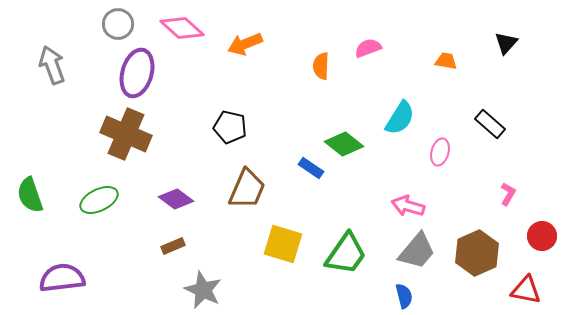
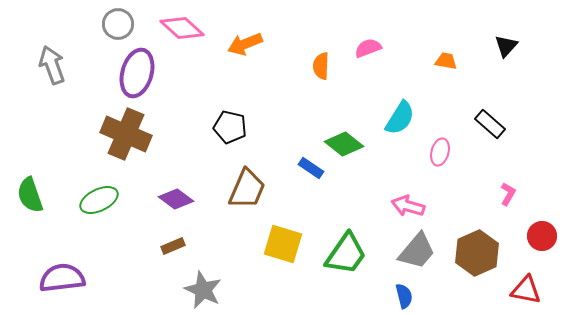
black triangle: moved 3 px down
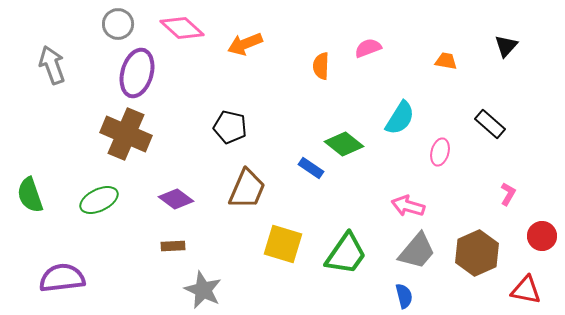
brown rectangle: rotated 20 degrees clockwise
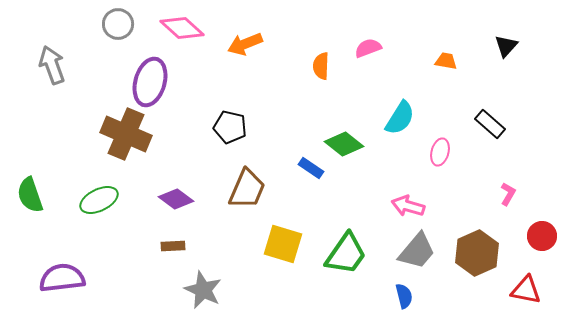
purple ellipse: moved 13 px right, 9 px down
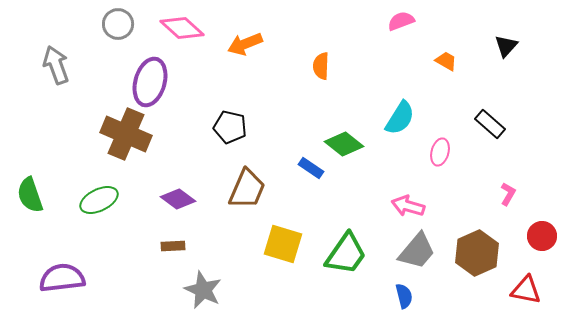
pink semicircle: moved 33 px right, 27 px up
orange trapezoid: rotated 20 degrees clockwise
gray arrow: moved 4 px right
purple diamond: moved 2 px right
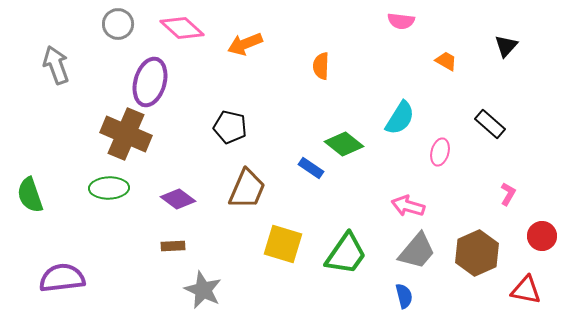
pink semicircle: rotated 152 degrees counterclockwise
green ellipse: moved 10 px right, 12 px up; rotated 24 degrees clockwise
